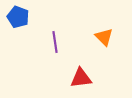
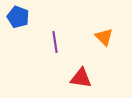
red triangle: rotated 15 degrees clockwise
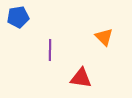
blue pentagon: rotated 30 degrees counterclockwise
purple line: moved 5 px left, 8 px down; rotated 10 degrees clockwise
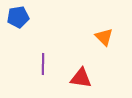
purple line: moved 7 px left, 14 px down
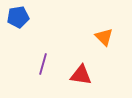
purple line: rotated 15 degrees clockwise
red triangle: moved 3 px up
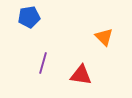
blue pentagon: moved 11 px right
purple line: moved 1 px up
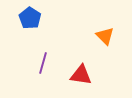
blue pentagon: moved 1 px right, 1 px down; rotated 30 degrees counterclockwise
orange triangle: moved 1 px right, 1 px up
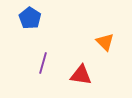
orange triangle: moved 6 px down
